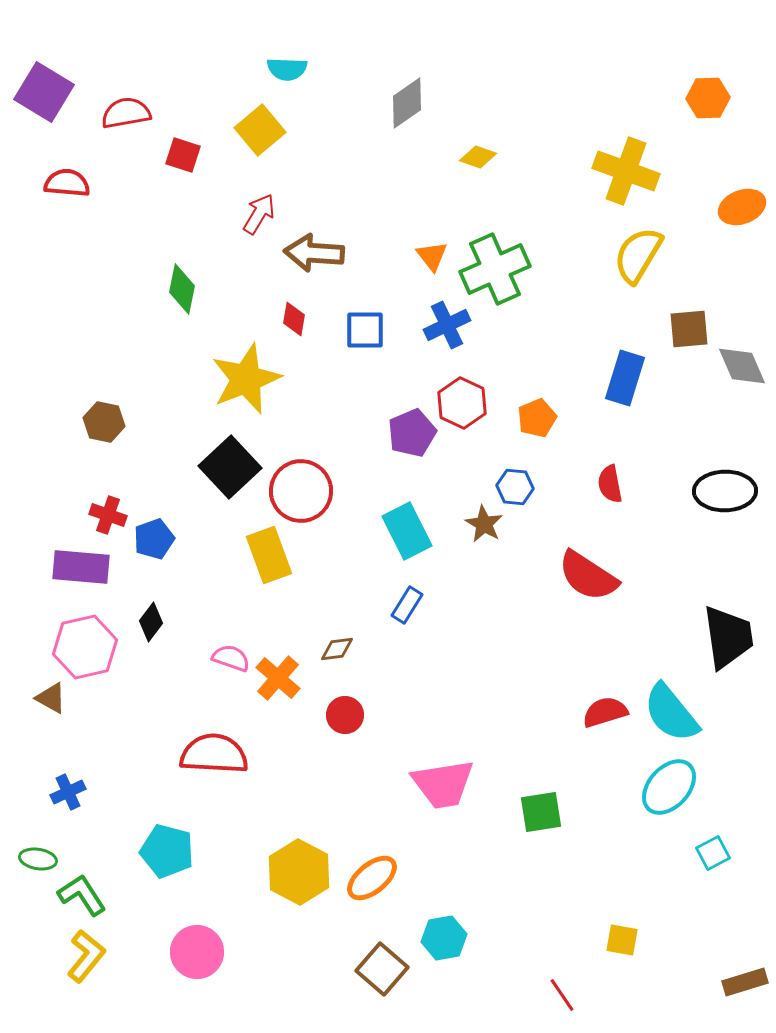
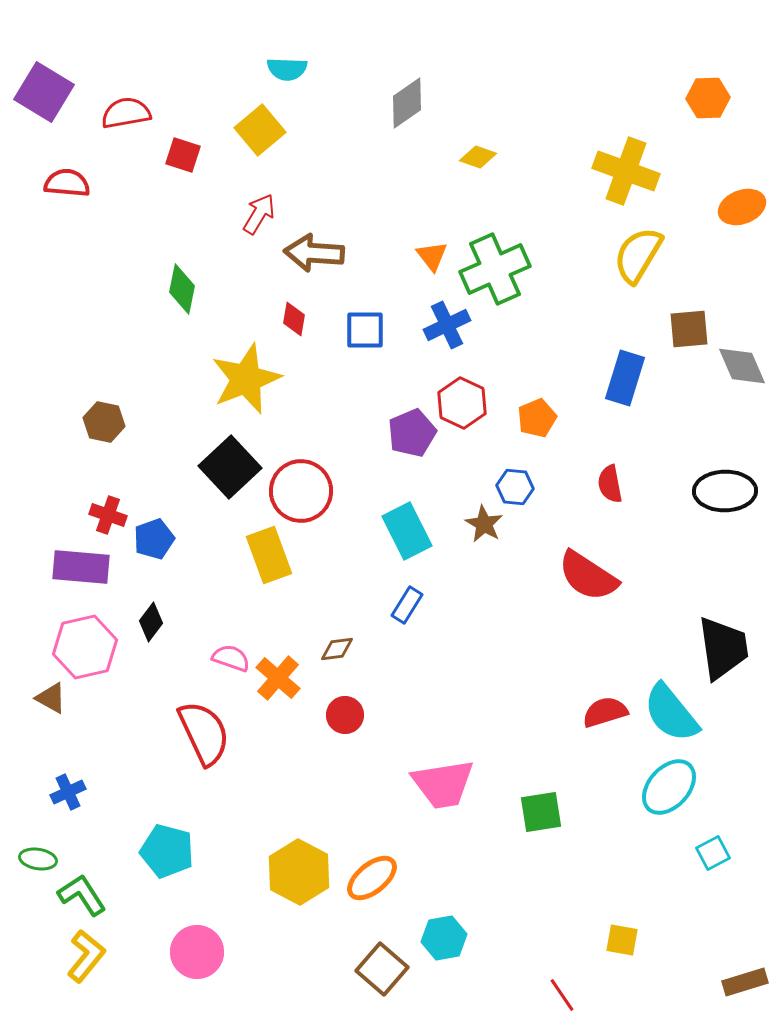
black trapezoid at (728, 637): moved 5 px left, 11 px down
red semicircle at (214, 754): moved 10 px left, 21 px up; rotated 62 degrees clockwise
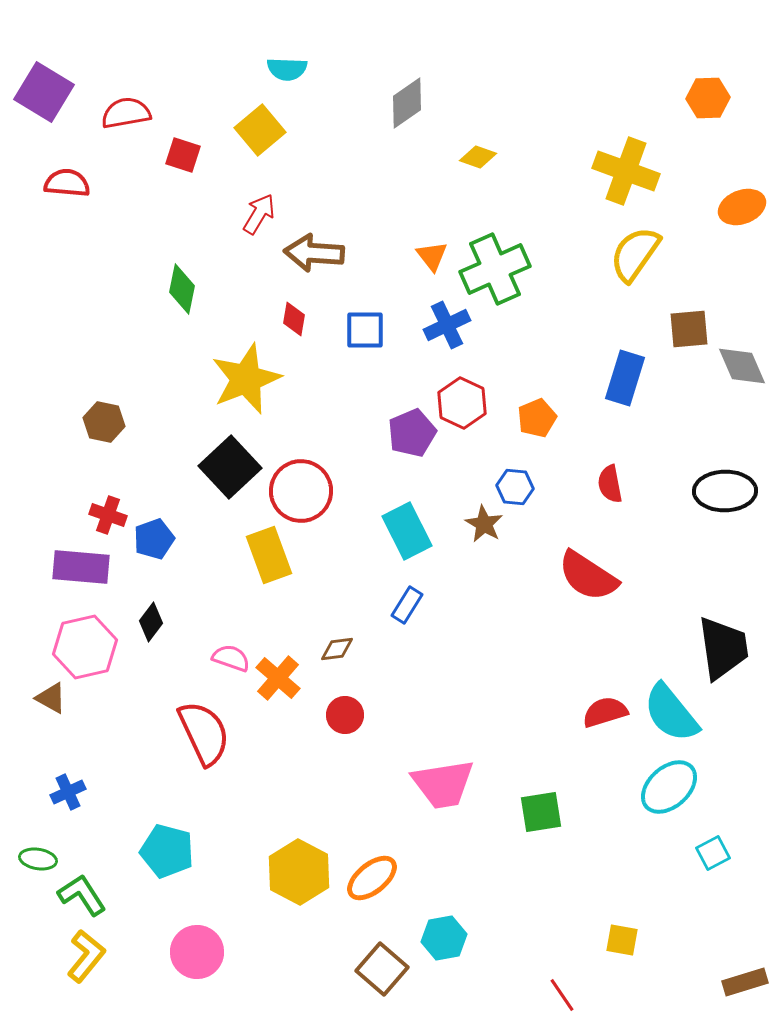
yellow semicircle at (638, 255): moved 3 px left, 1 px up; rotated 4 degrees clockwise
cyan ellipse at (669, 787): rotated 6 degrees clockwise
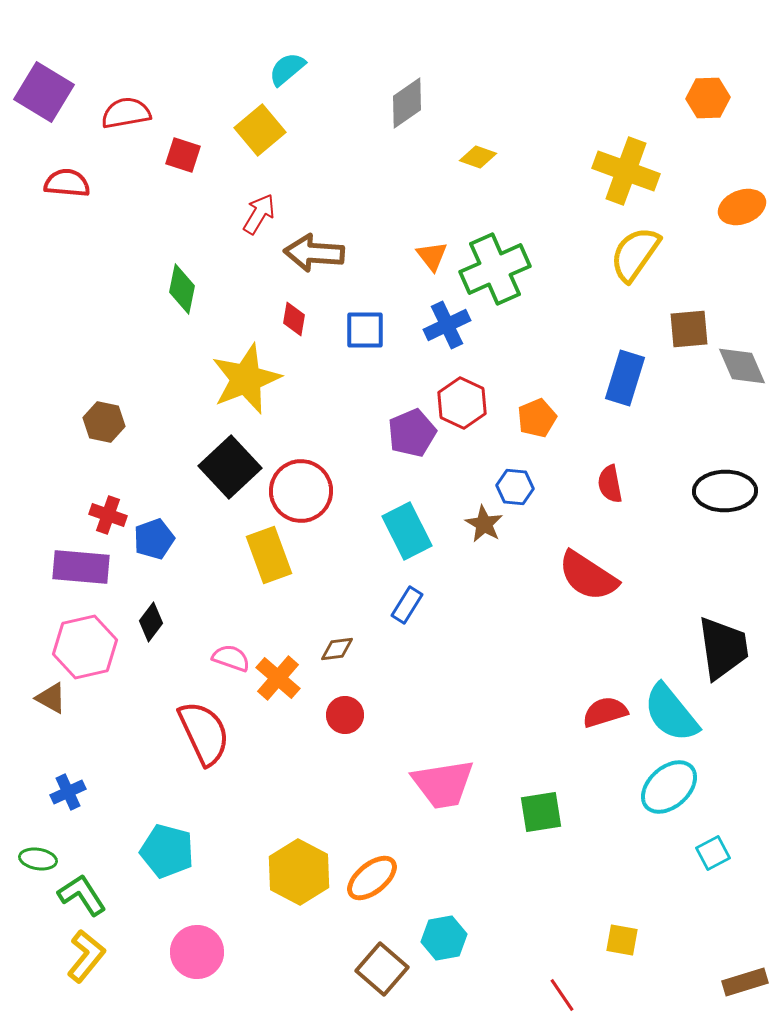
cyan semicircle at (287, 69): rotated 138 degrees clockwise
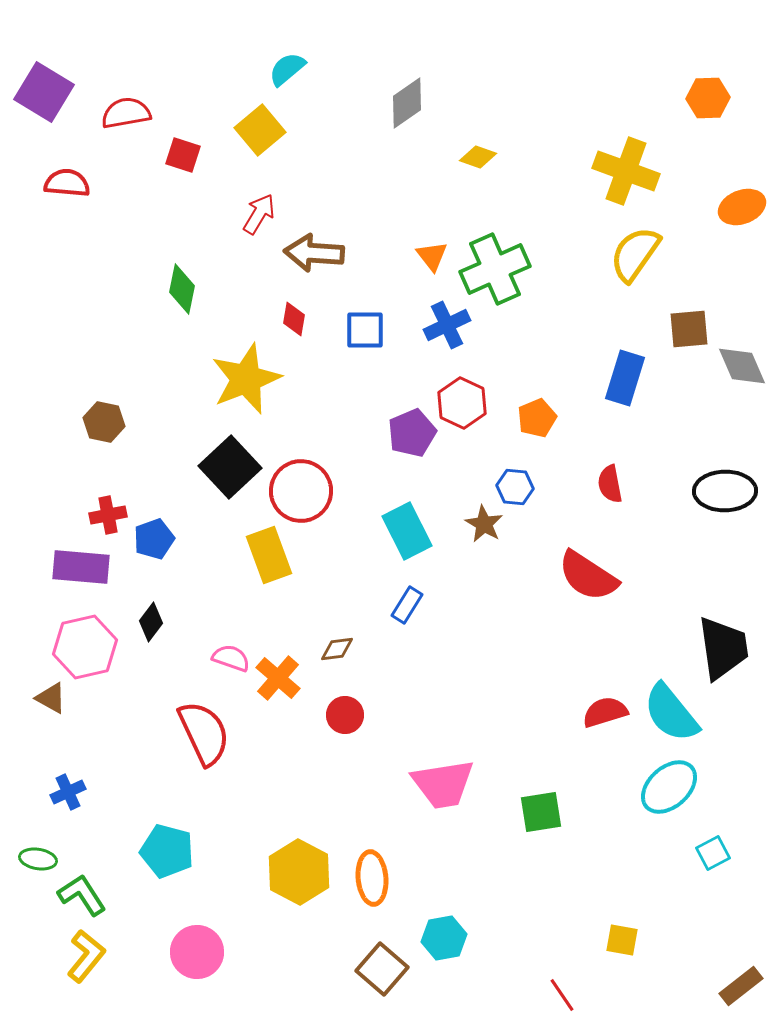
red cross at (108, 515): rotated 30 degrees counterclockwise
orange ellipse at (372, 878): rotated 56 degrees counterclockwise
brown rectangle at (745, 982): moved 4 px left, 4 px down; rotated 21 degrees counterclockwise
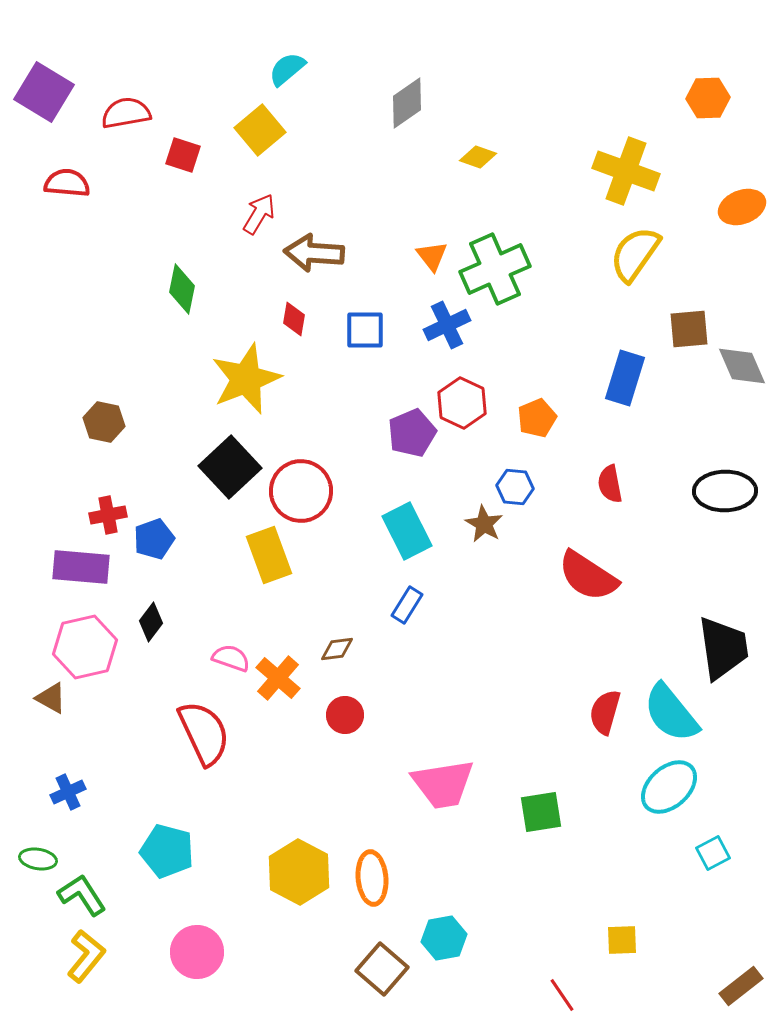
red semicircle at (605, 712): rotated 57 degrees counterclockwise
yellow square at (622, 940): rotated 12 degrees counterclockwise
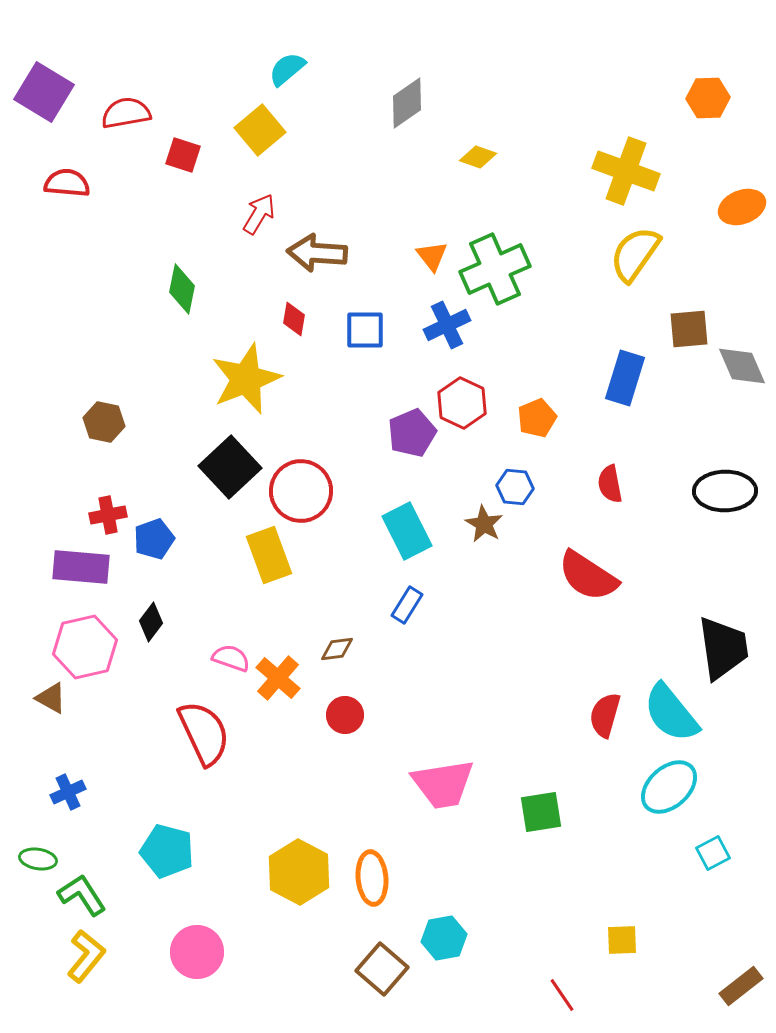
brown arrow at (314, 253): moved 3 px right
red semicircle at (605, 712): moved 3 px down
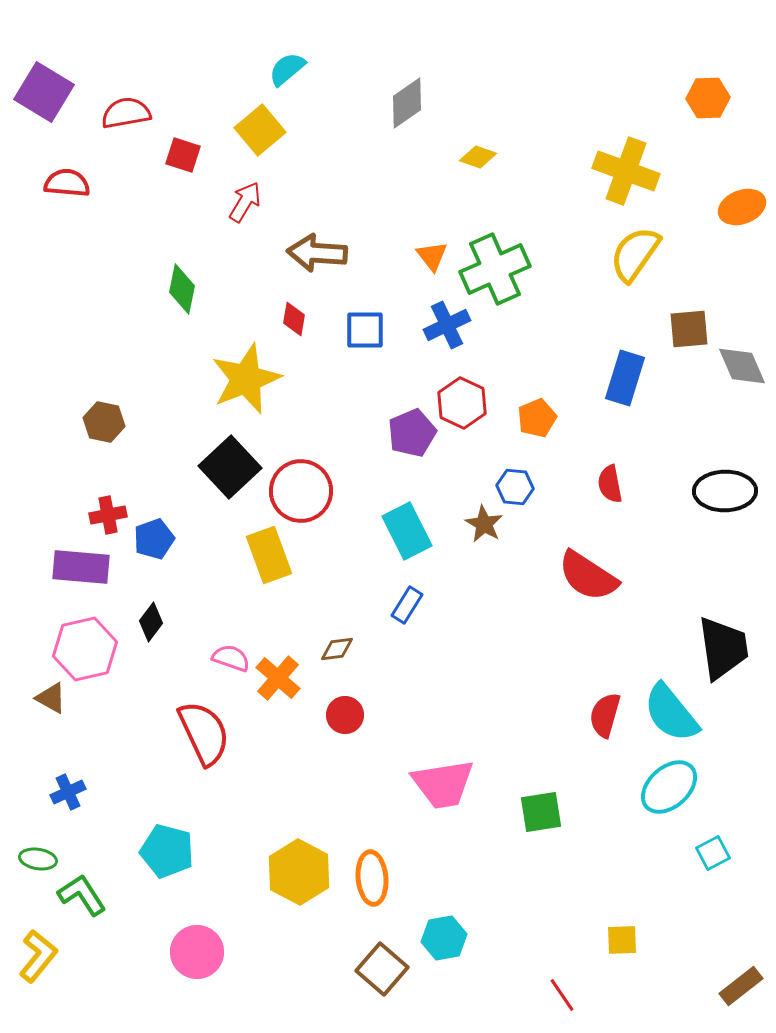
red arrow at (259, 214): moved 14 px left, 12 px up
pink hexagon at (85, 647): moved 2 px down
yellow L-shape at (86, 956): moved 48 px left
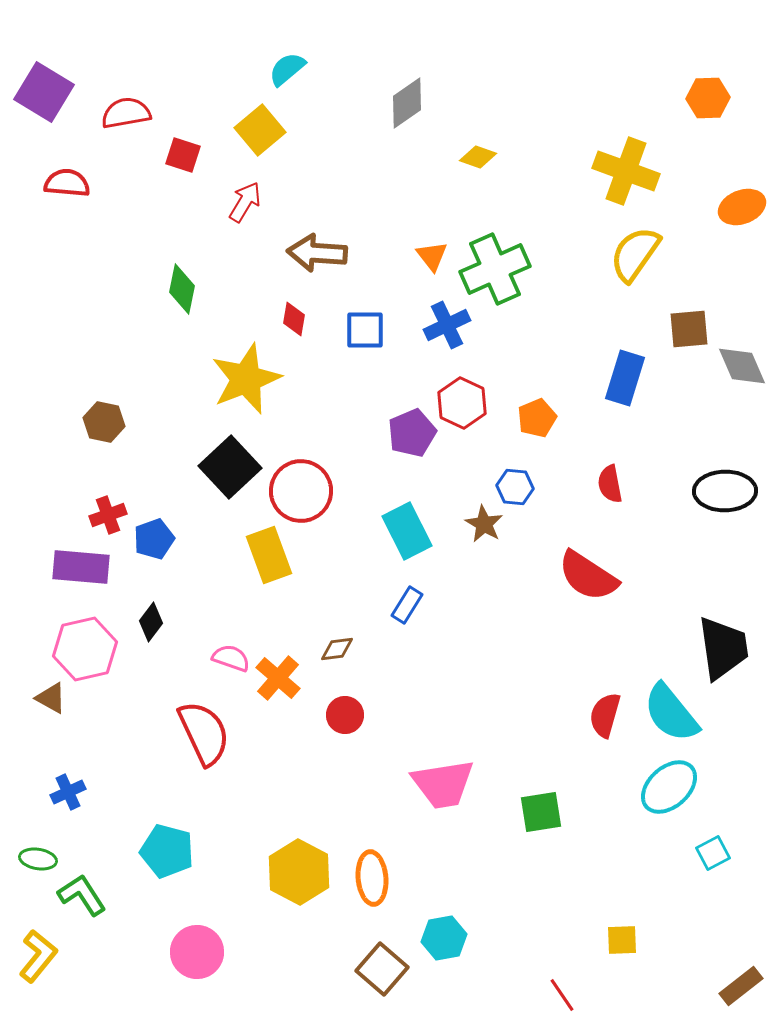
red cross at (108, 515): rotated 9 degrees counterclockwise
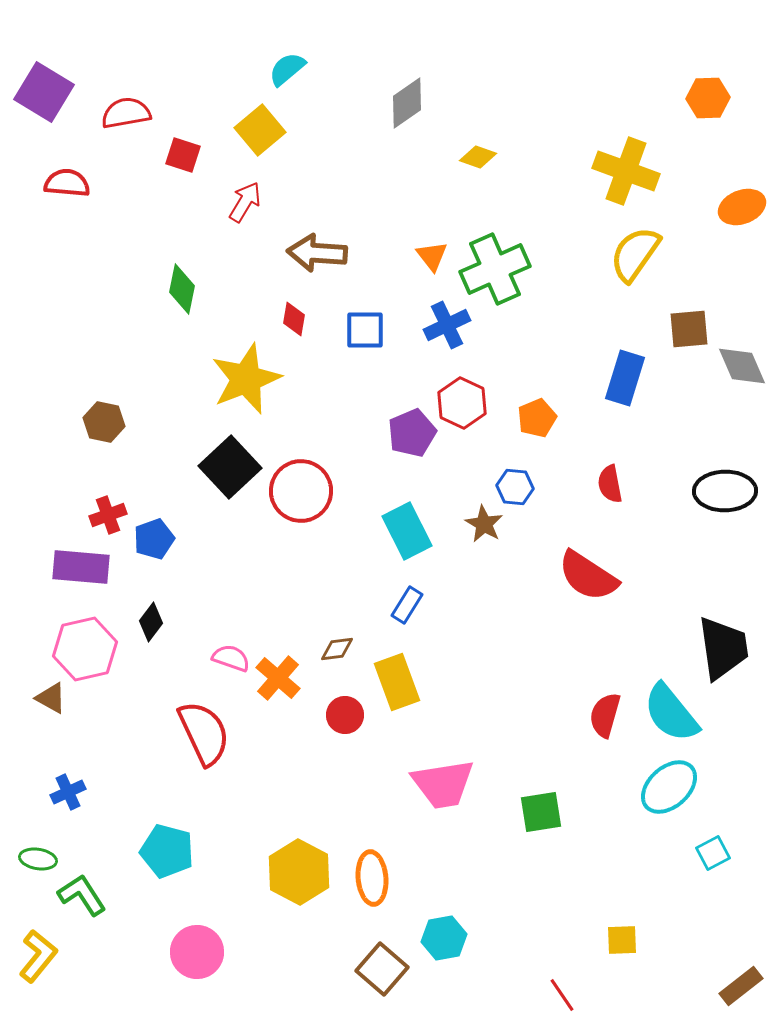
yellow rectangle at (269, 555): moved 128 px right, 127 px down
